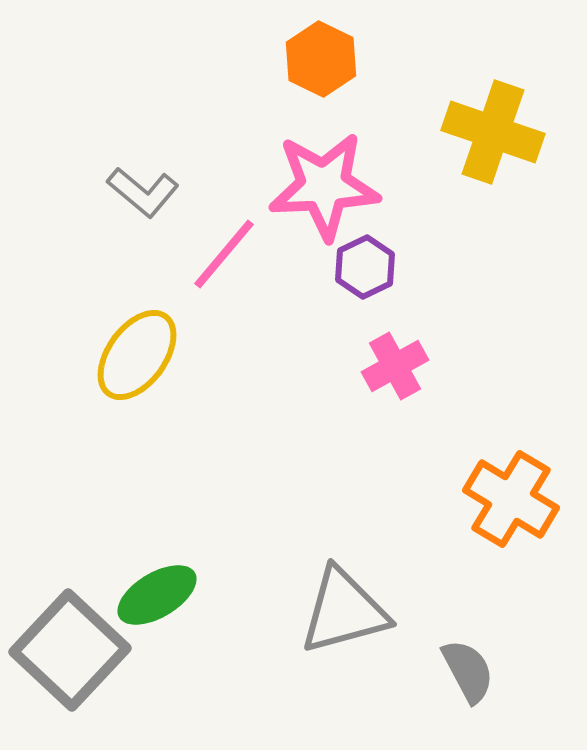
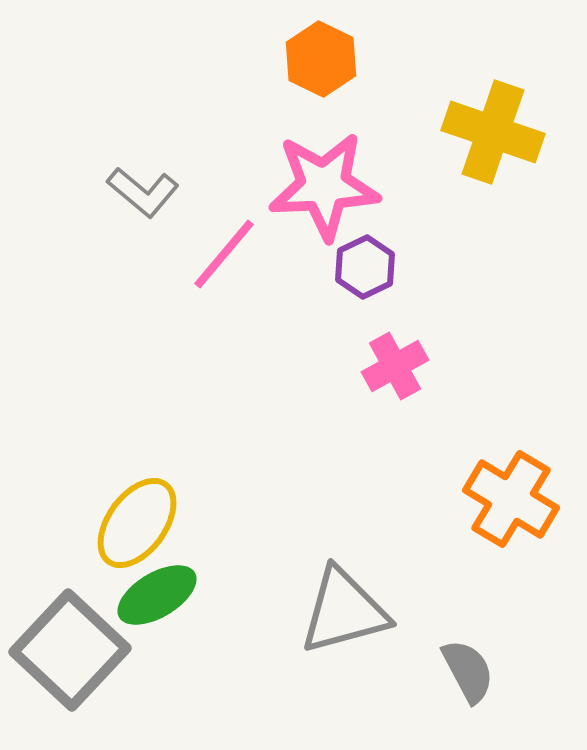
yellow ellipse: moved 168 px down
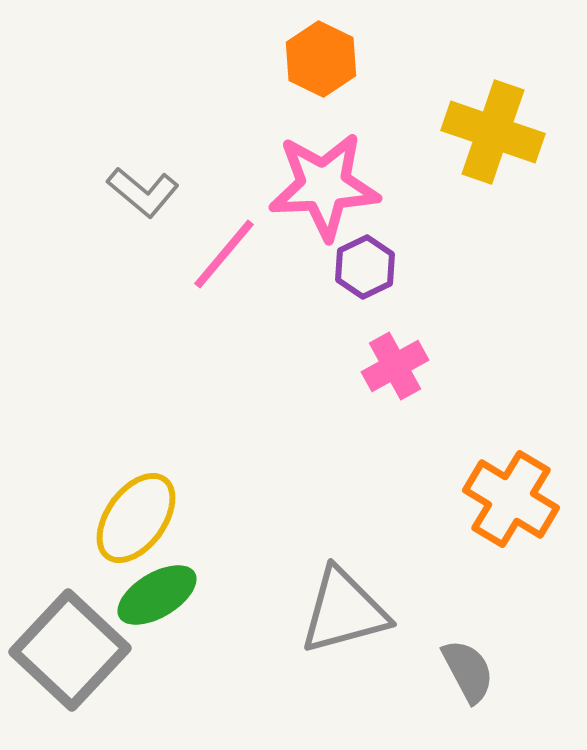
yellow ellipse: moved 1 px left, 5 px up
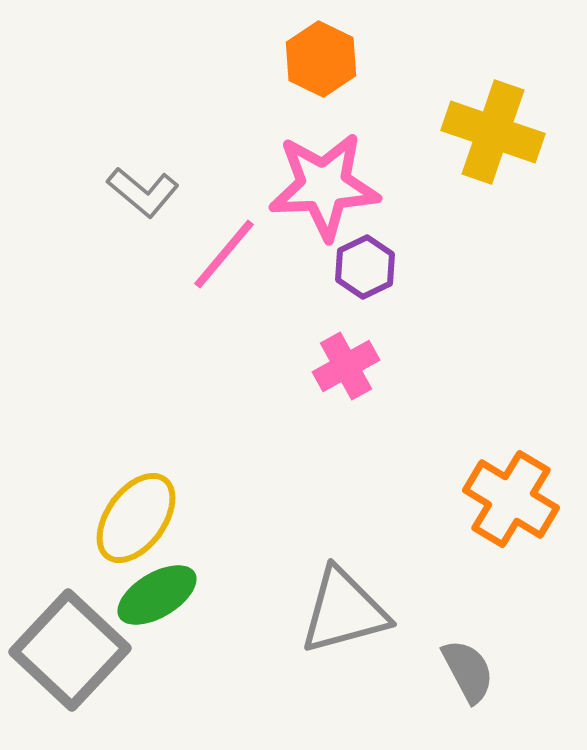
pink cross: moved 49 px left
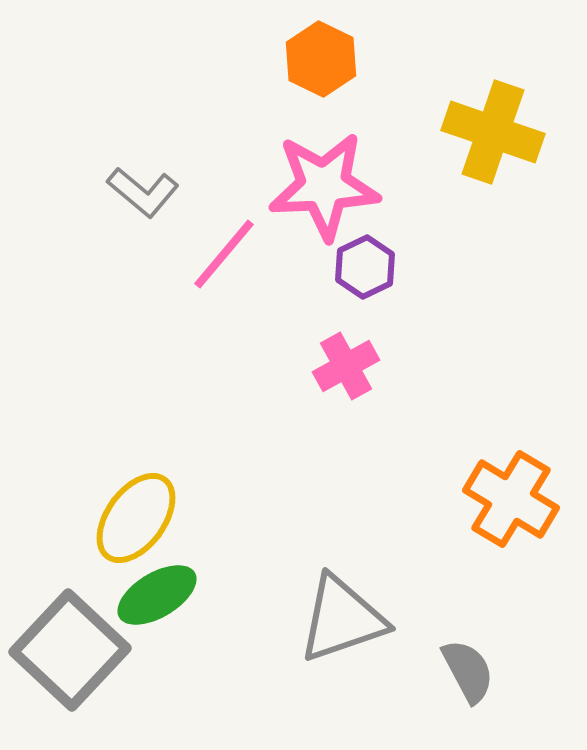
gray triangle: moved 2 px left, 8 px down; rotated 4 degrees counterclockwise
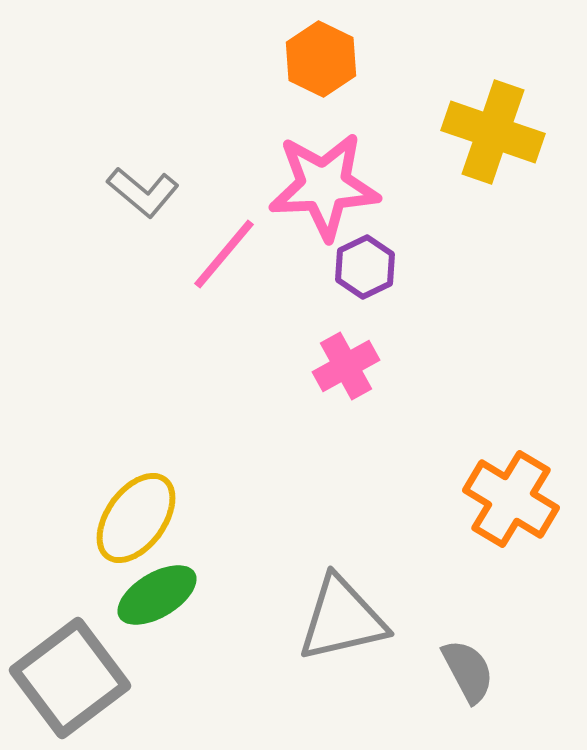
gray triangle: rotated 6 degrees clockwise
gray square: moved 28 px down; rotated 10 degrees clockwise
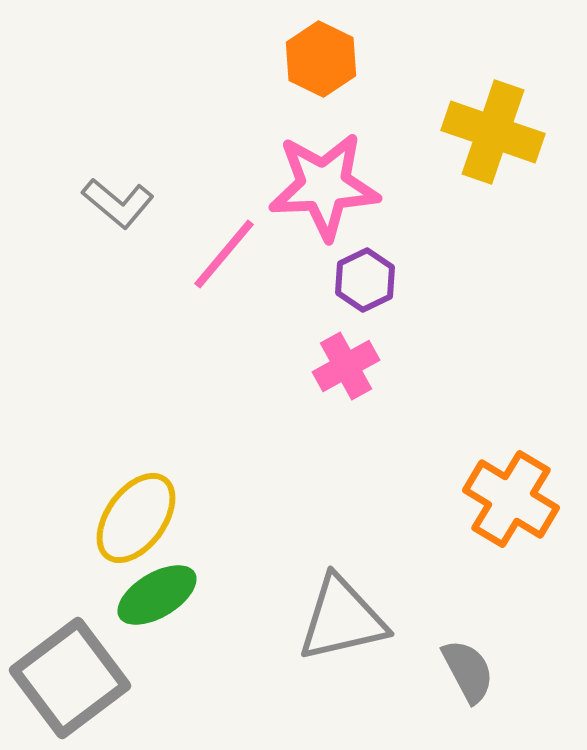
gray L-shape: moved 25 px left, 11 px down
purple hexagon: moved 13 px down
